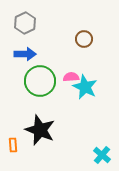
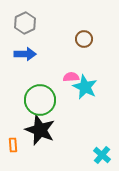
green circle: moved 19 px down
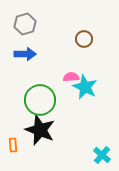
gray hexagon: moved 1 px down; rotated 10 degrees clockwise
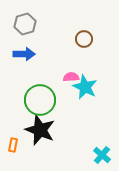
blue arrow: moved 1 px left
orange rectangle: rotated 16 degrees clockwise
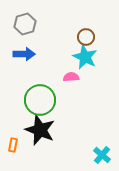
brown circle: moved 2 px right, 2 px up
cyan star: moved 30 px up
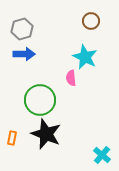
gray hexagon: moved 3 px left, 5 px down
brown circle: moved 5 px right, 16 px up
pink semicircle: moved 1 px down; rotated 91 degrees counterclockwise
black star: moved 6 px right, 4 px down
orange rectangle: moved 1 px left, 7 px up
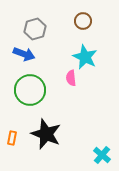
brown circle: moved 8 px left
gray hexagon: moved 13 px right
blue arrow: rotated 20 degrees clockwise
green circle: moved 10 px left, 10 px up
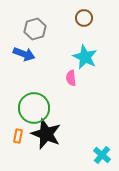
brown circle: moved 1 px right, 3 px up
green circle: moved 4 px right, 18 px down
orange rectangle: moved 6 px right, 2 px up
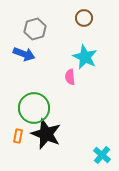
pink semicircle: moved 1 px left, 1 px up
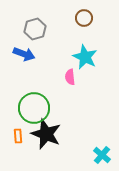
orange rectangle: rotated 16 degrees counterclockwise
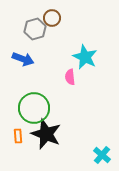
brown circle: moved 32 px left
blue arrow: moved 1 px left, 5 px down
